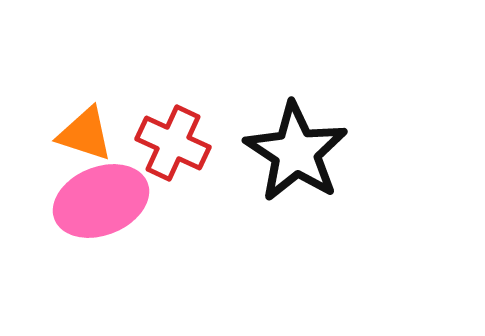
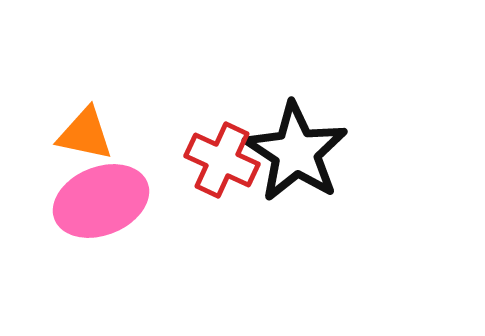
orange triangle: rotated 6 degrees counterclockwise
red cross: moved 49 px right, 17 px down
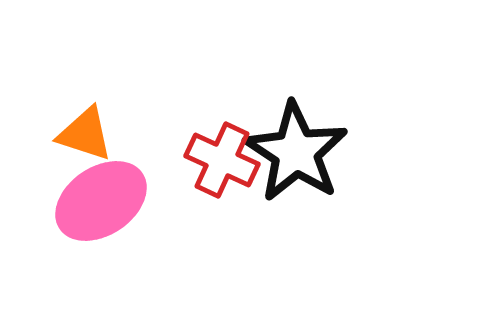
orange triangle: rotated 6 degrees clockwise
pink ellipse: rotated 12 degrees counterclockwise
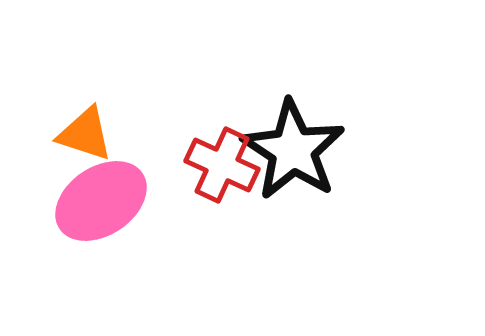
black star: moved 3 px left, 2 px up
red cross: moved 5 px down
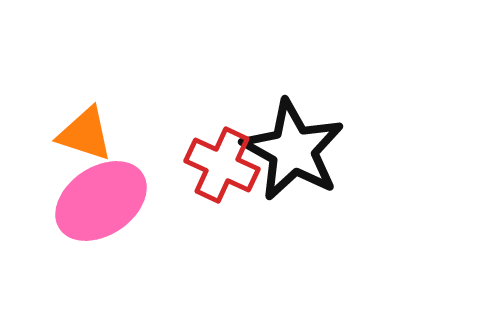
black star: rotated 4 degrees counterclockwise
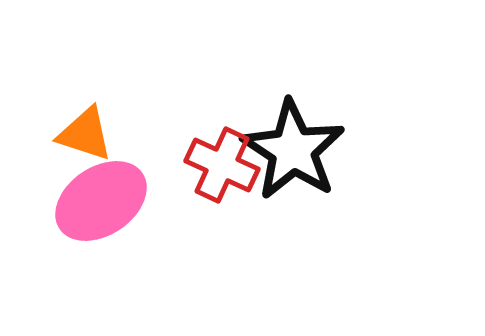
black star: rotated 4 degrees clockwise
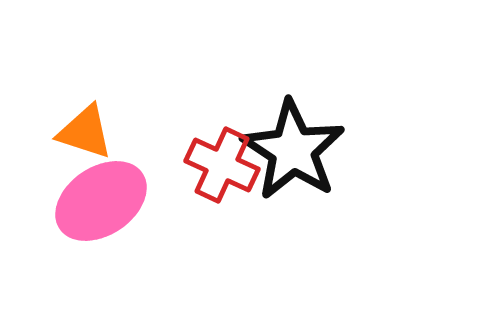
orange triangle: moved 2 px up
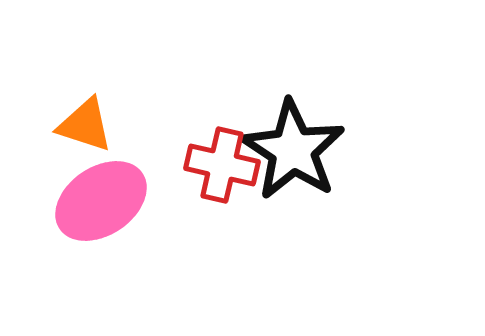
orange triangle: moved 7 px up
red cross: rotated 12 degrees counterclockwise
